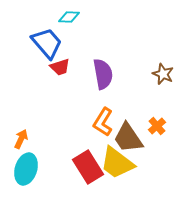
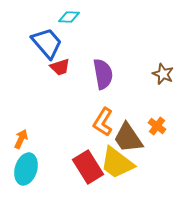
orange cross: rotated 12 degrees counterclockwise
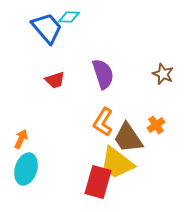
blue trapezoid: moved 15 px up
red trapezoid: moved 5 px left, 13 px down
purple semicircle: rotated 8 degrees counterclockwise
orange cross: moved 1 px left, 1 px up; rotated 18 degrees clockwise
red rectangle: moved 10 px right, 15 px down; rotated 48 degrees clockwise
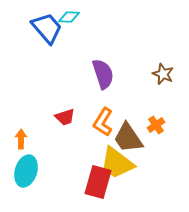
red trapezoid: moved 10 px right, 37 px down
orange arrow: rotated 24 degrees counterclockwise
cyan ellipse: moved 2 px down
